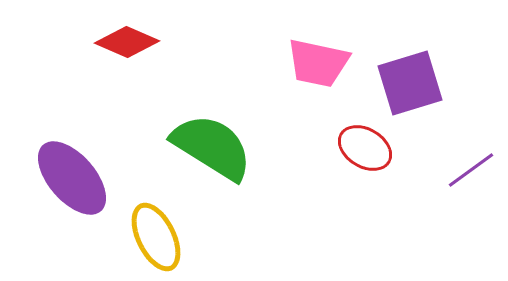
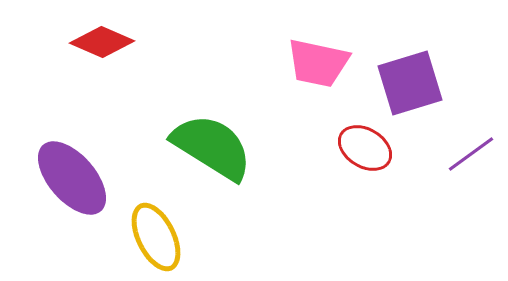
red diamond: moved 25 px left
purple line: moved 16 px up
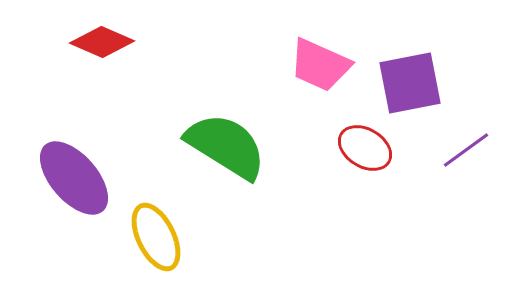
pink trapezoid: moved 2 px right, 2 px down; rotated 12 degrees clockwise
purple square: rotated 6 degrees clockwise
green semicircle: moved 14 px right, 1 px up
purple line: moved 5 px left, 4 px up
purple ellipse: moved 2 px right
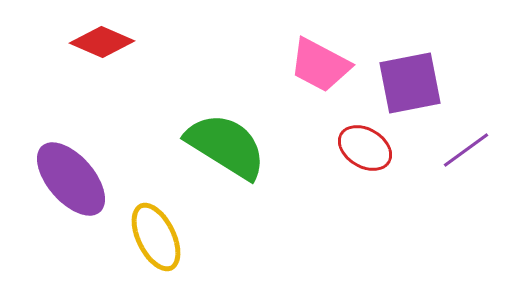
pink trapezoid: rotated 4 degrees clockwise
purple ellipse: moved 3 px left, 1 px down
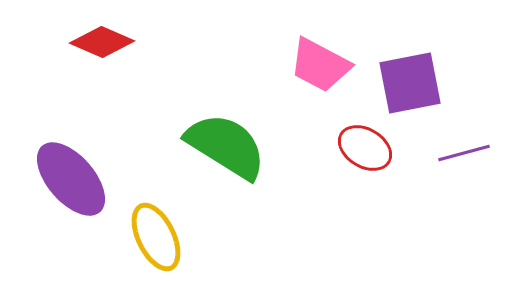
purple line: moved 2 px left, 3 px down; rotated 21 degrees clockwise
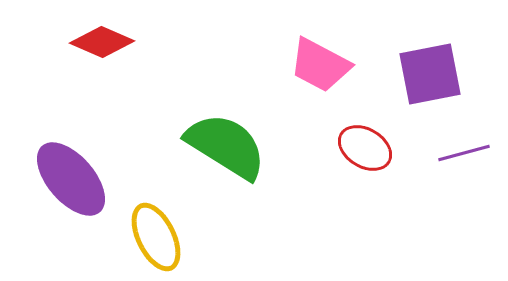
purple square: moved 20 px right, 9 px up
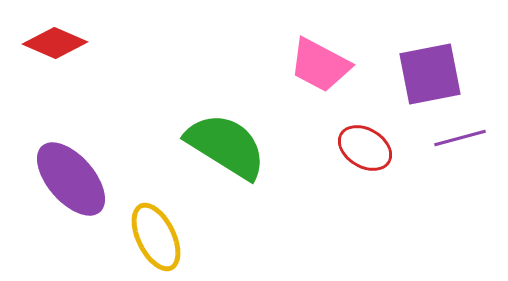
red diamond: moved 47 px left, 1 px down
purple line: moved 4 px left, 15 px up
